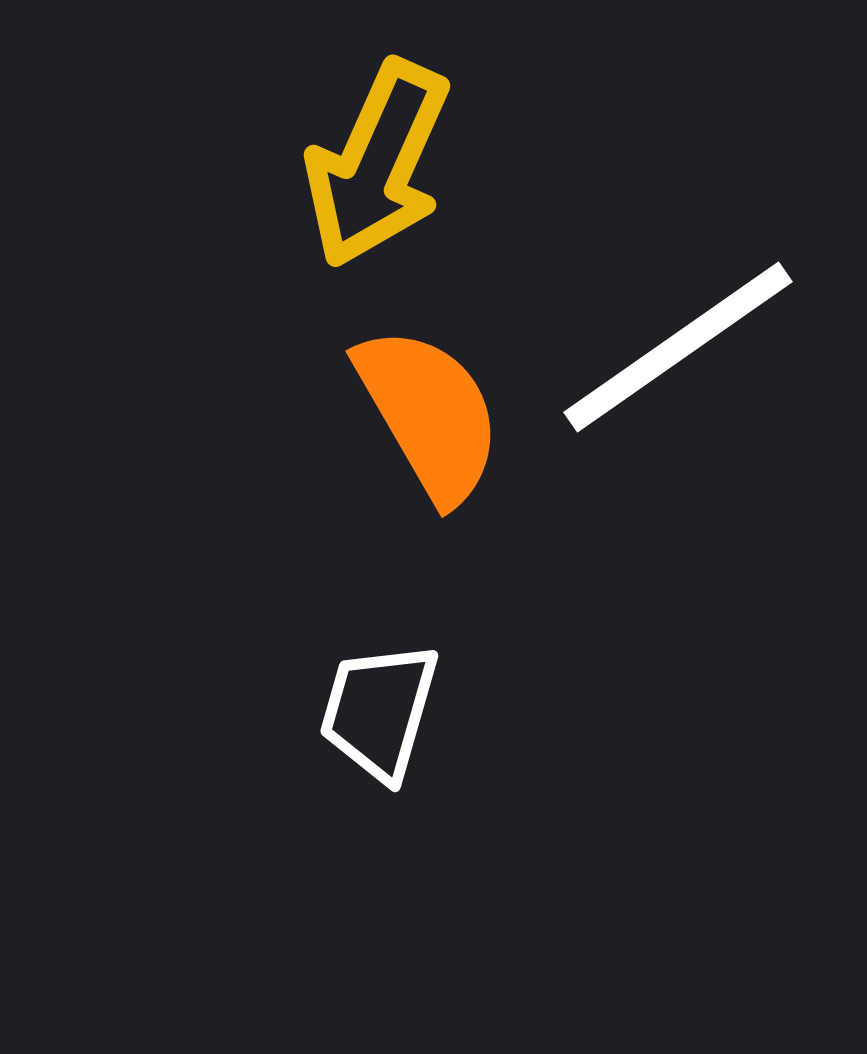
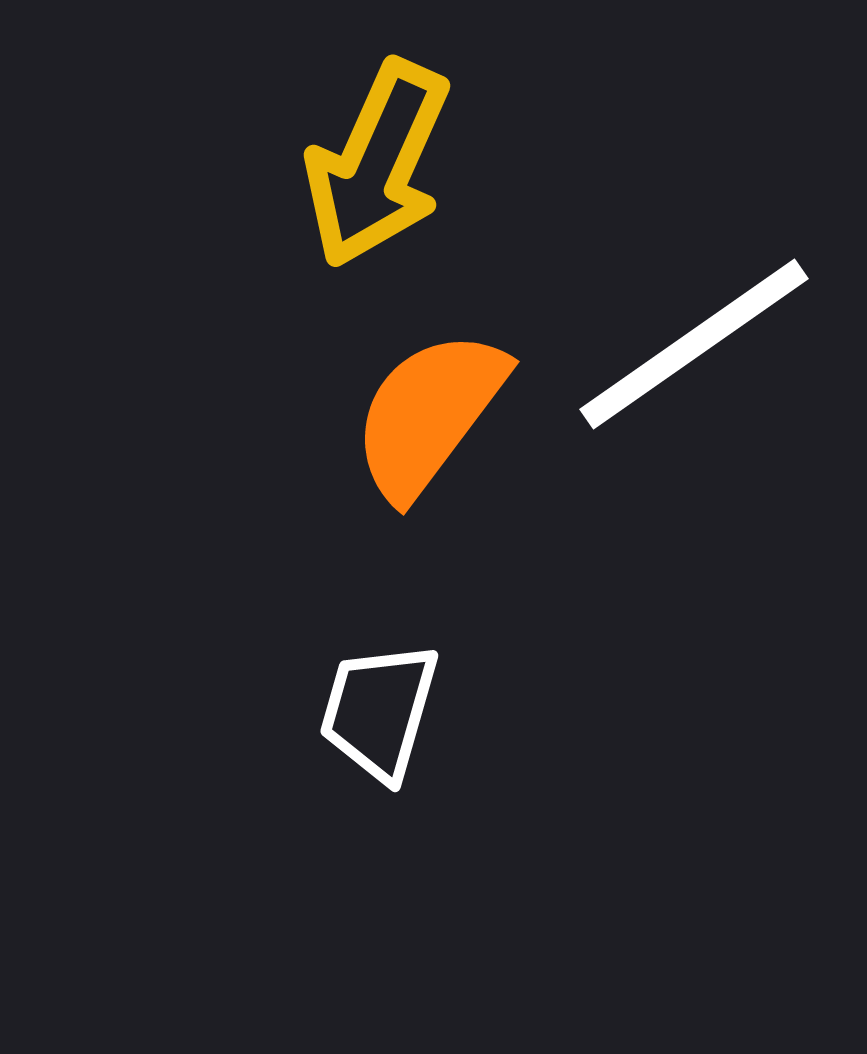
white line: moved 16 px right, 3 px up
orange semicircle: rotated 113 degrees counterclockwise
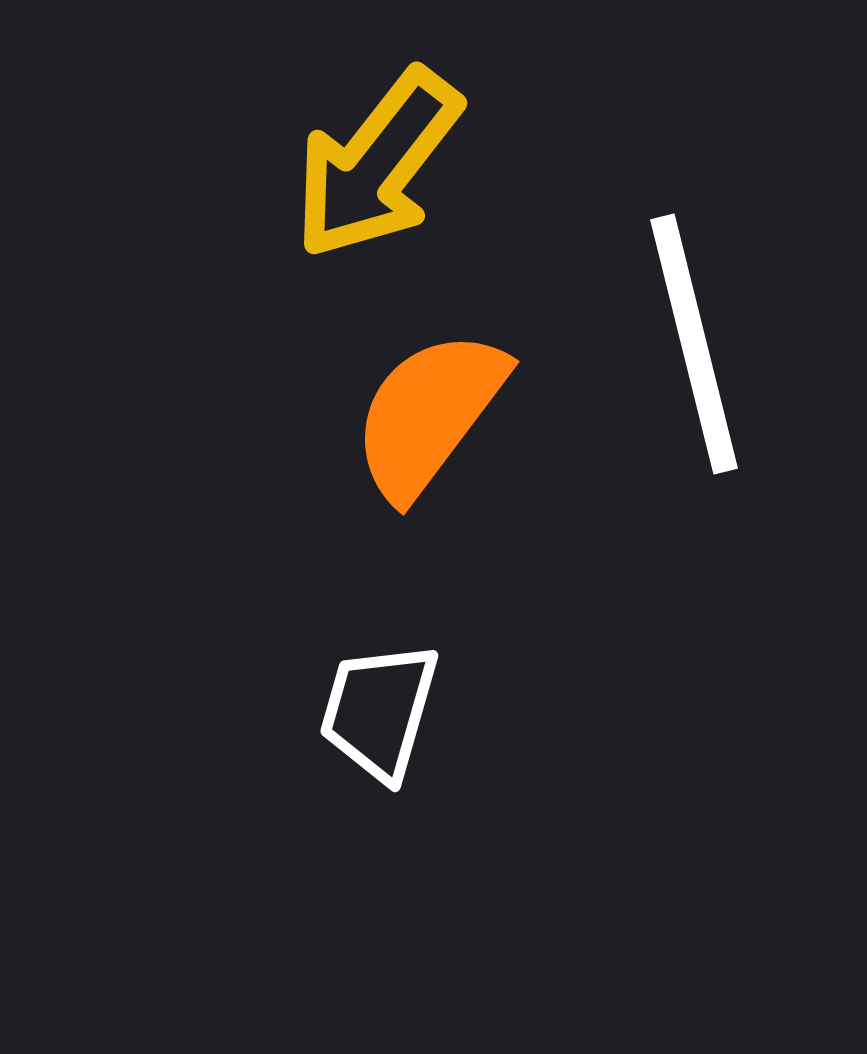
yellow arrow: rotated 14 degrees clockwise
white line: rotated 69 degrees counterclockwise
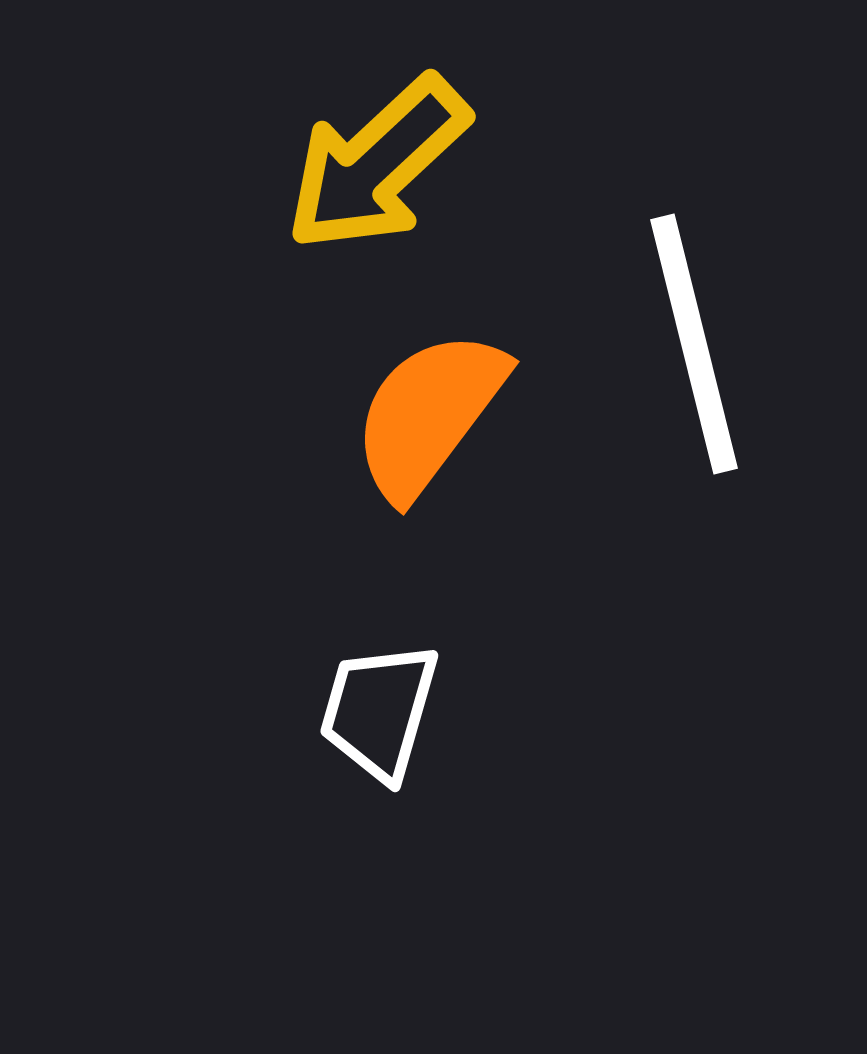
yellow arrow: rotated 9 degrees clockwise
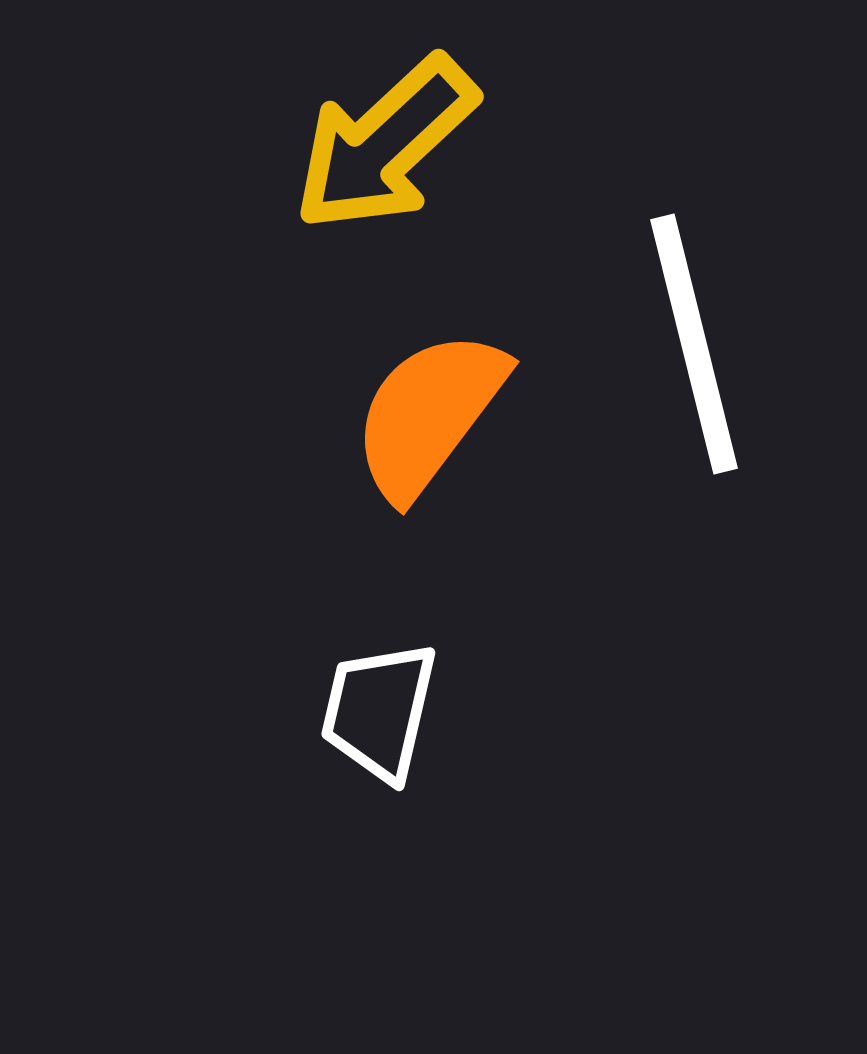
yellow arrow: moved 8 px right, 20 px up
white trapezoid: rotated 3 degrees counterclockwise
